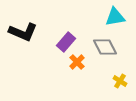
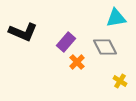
cyan triangle: moved 1 px right, 1 px down
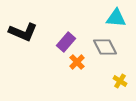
cyan triangle: rotated 15 degrees clockwise
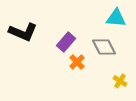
gray diamond: moved 1 px left
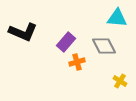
cyan triangle: moved 1 px right
gray diamond: moved 1 px up
orange cross: rotated 28 degrees clockwise
